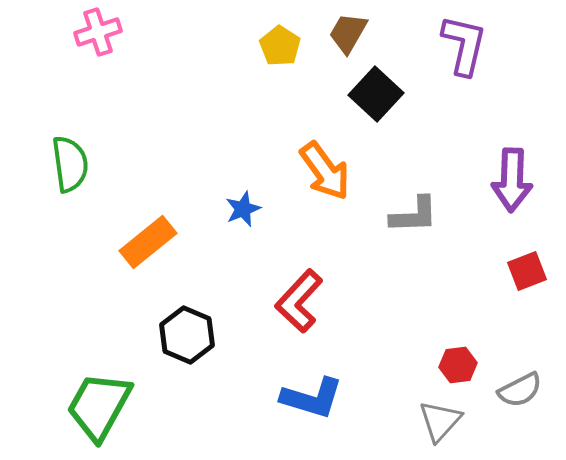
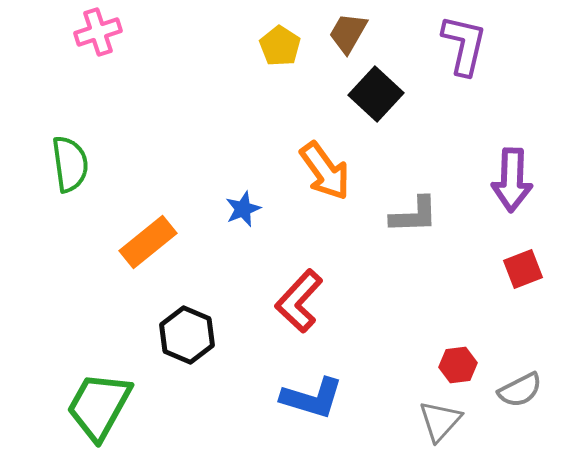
red square: moved 4 px left, 2 px up
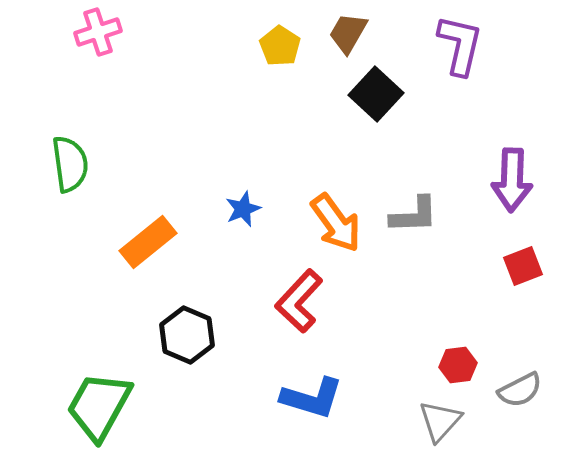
purple L-shape: moved 4 px left
orange arrow: moved 11 px right, 52 px down
red square: moved 3 px up
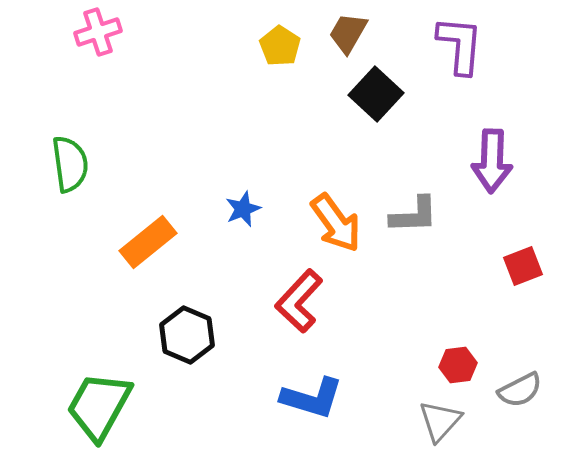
purple L-shape: rotated 8 degrees counterclockwise
purple arrow: moved 20 px left, 19 px up
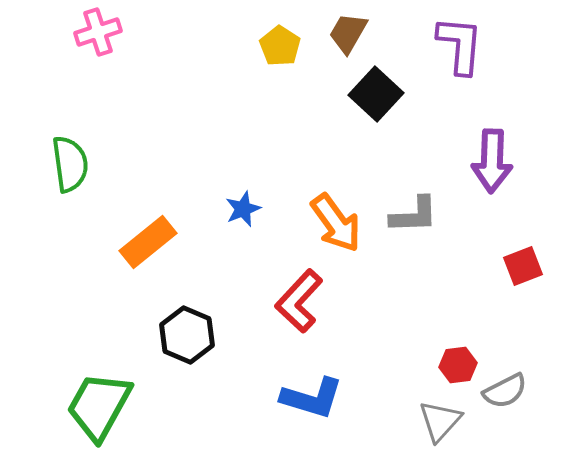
gray semicircle: moved 15 px left, 1 px down
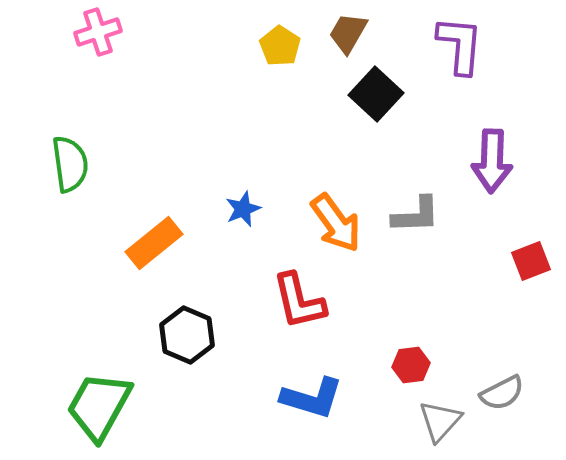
gray L-shape: moved 2 px right
orange rectangle: moved 6 px right, 1 px down
red square: moved 8 px right, 5 px up
red L-shape: rotated 56 degrees counterclockwise
red hexagon: moved 47 px left
gray semicircle: moved 3 px left, 2 px down
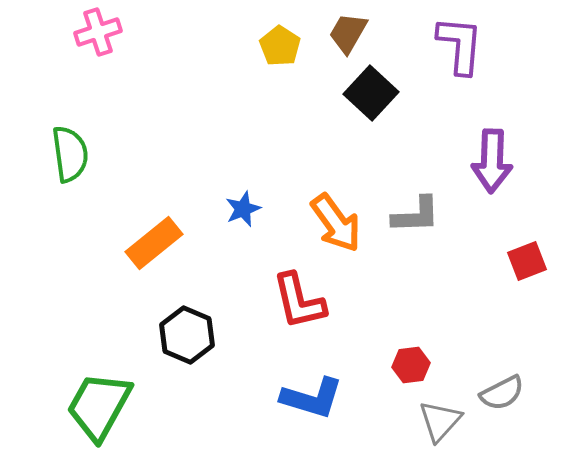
black square: moved 5 px left, 1 px up
green semicircle: moved 10 px up
red square: moved 4 px left
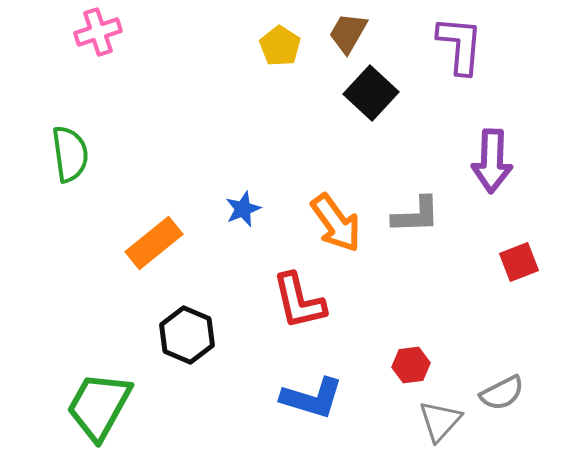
red square: moved 8 px left, 1 px down
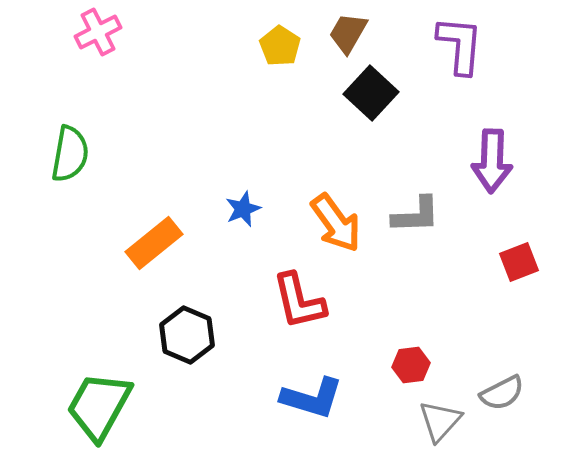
pink cross: rotated 9 degrees counterclockwise
green semicircle: rotated 18 degrees clockwise
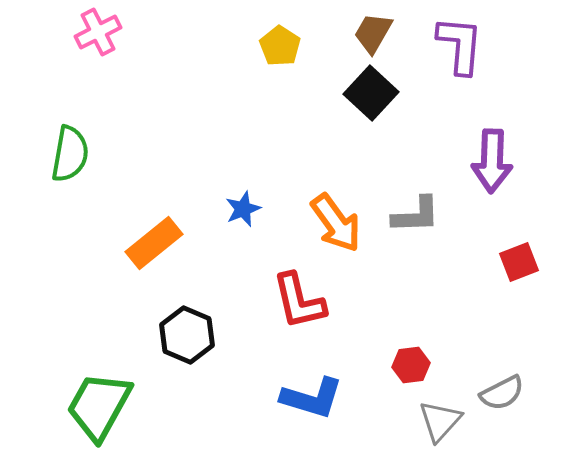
brown trapezoid: moved 25 px right
